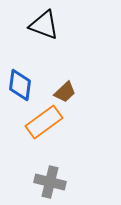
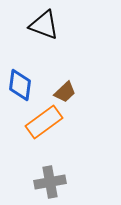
gray cross: rotated 24 degrees counterclockwise
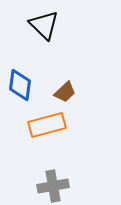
black triangle: rotated 24 degrees clockwise
orange rectangle: moved 3 px right, 3 px down; rotated 21 degrees clockwise
gray cross: moved 3 px right, 4 px down
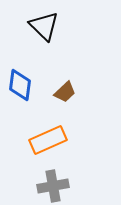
black triangle: moved 1 px down
orange rectangle: moved 1 px right, 15 px down; rotated 9 degrees counterclockwise
